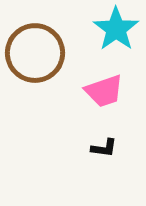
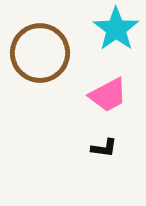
brown circle: moved 5 px right
pink trapezoid: moved 4 px right, 4 px down; rotated 9 degrees counterclockwise
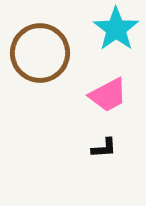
black L-shape: rotated 12 degrees counterclockwise
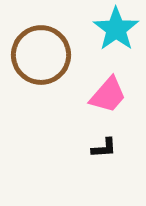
brown circle: moved 1 px right, 2 px down
pink trapezoid: rotated 21 degrees counterclockwise
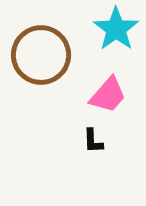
black L-shape: moved 11 px left, 7 px up; rotated 92 degrees clockwise
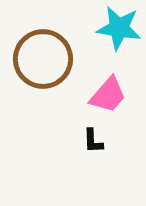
cyan star: moved 3 px right, 1 px up; rotated 27 degrees counterclockwise
brown circle: moved 2 px right, 4 px down
